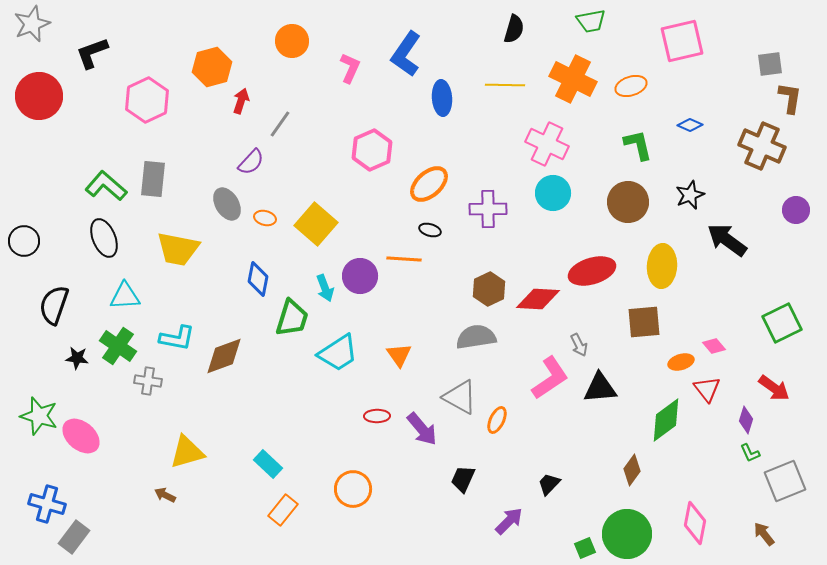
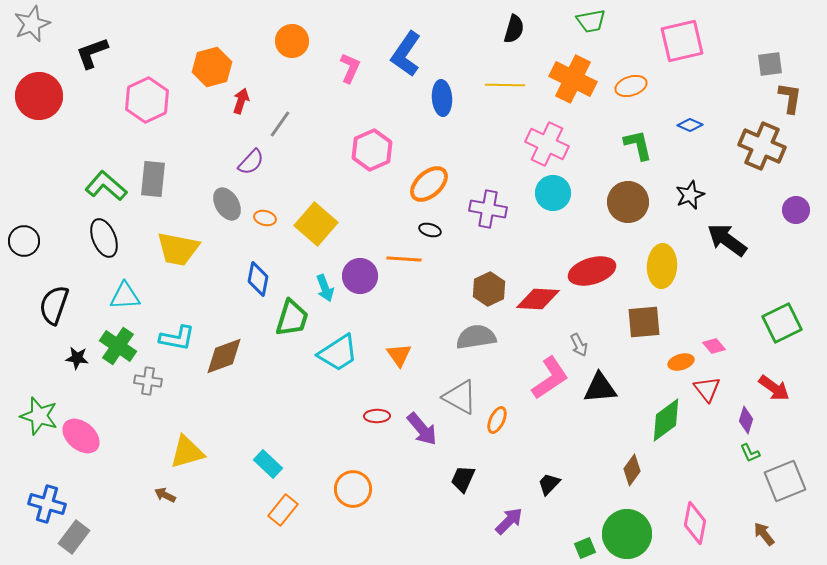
purple cross at (488, 209): rotated 12 degrees clockwise
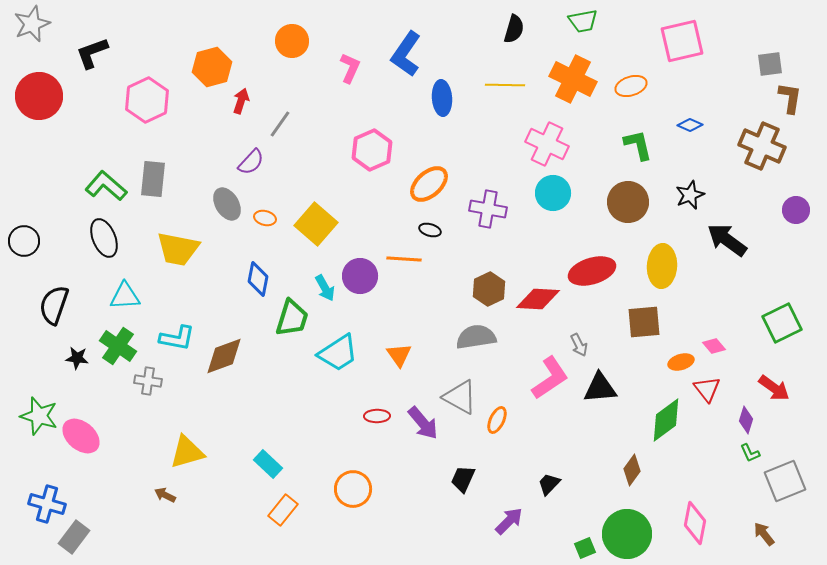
green trapezoid at (591, 21): moved 8 px left
cyan arrow at (325, 288): rotated 8 degrees counterclockwise
purple arrow at (422, 429): moved 1 px right, 6 px up
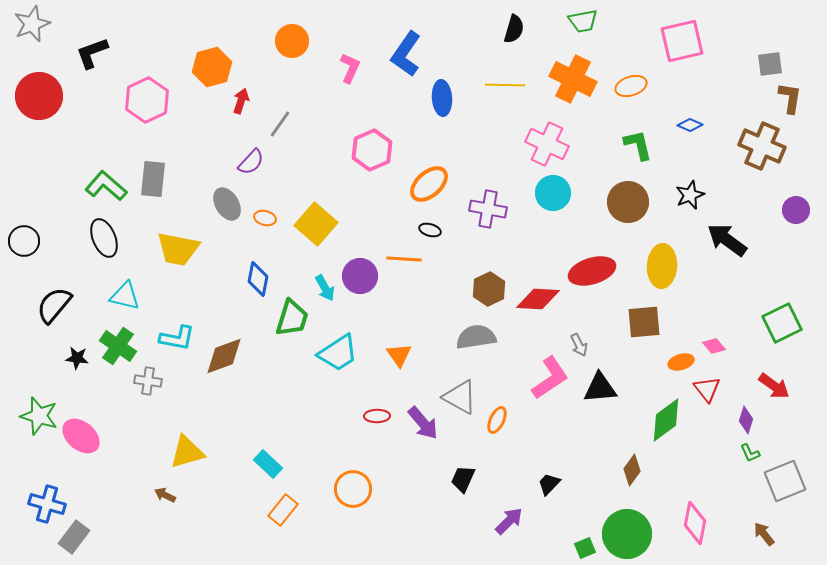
cyan triangle at (125, 296): rotated 16 degrees clockwise
black semicircle at (54, 305): rotated 21 degrees clockwise
red arrow at (774, 388): moved 2 px up
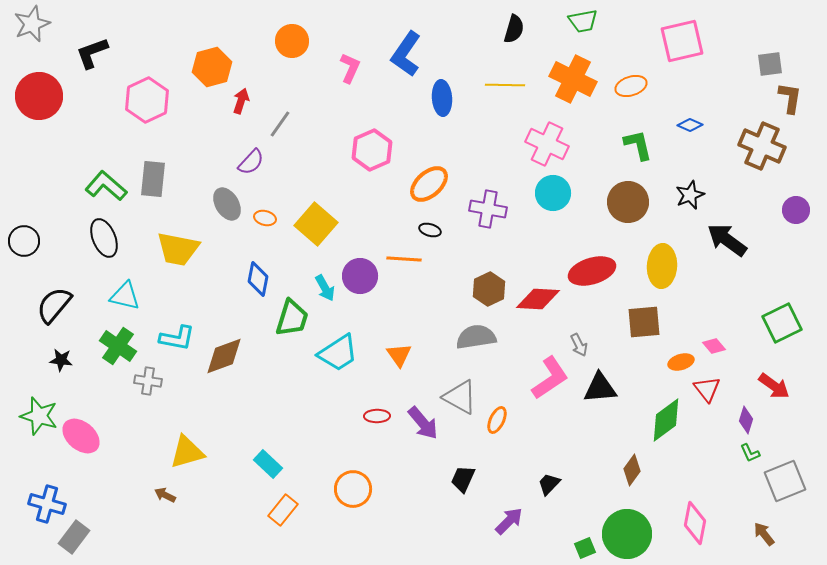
black star at (77, 358): moved 16 px left, 2 px down
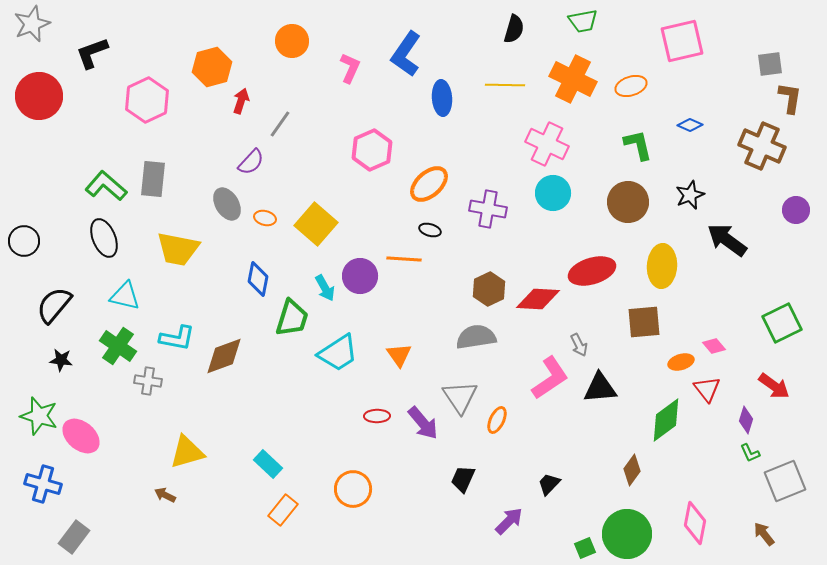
gray triangle at (460, 397): rotated 27 degrees clockwise
blue cross at (47, 504): moved 4 px left, 20 px up
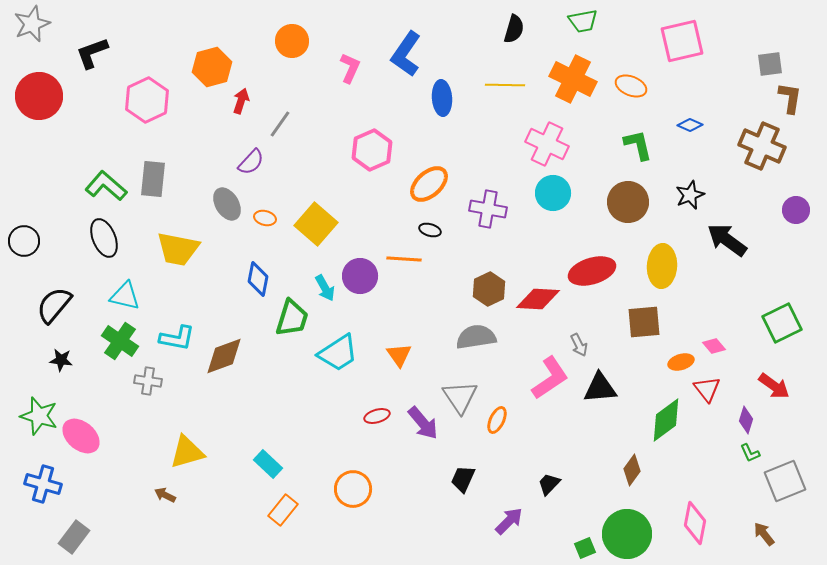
orange ellipse at (631, 86): rotated 40 degrees clockwise
green cross at (118, 346): moved 2 px right, 5 px up
red ellipse at (377, 416): rotated 15 degrees counterclockwise
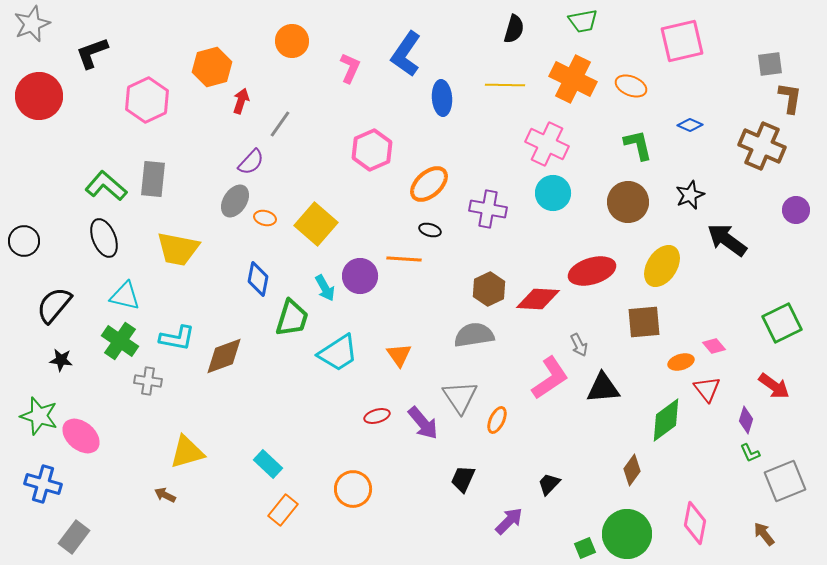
gray ellipse at (227, 204): moved 8 px right, 3 px up; rotated 64 degrees clockwise
yellow ellipse at (662, 266): rotated 30 degrees clockwise
gray semicircle at (476, 337): moved 2 px left, 2 px up
black triangle at (600, 388): moved 3 px right
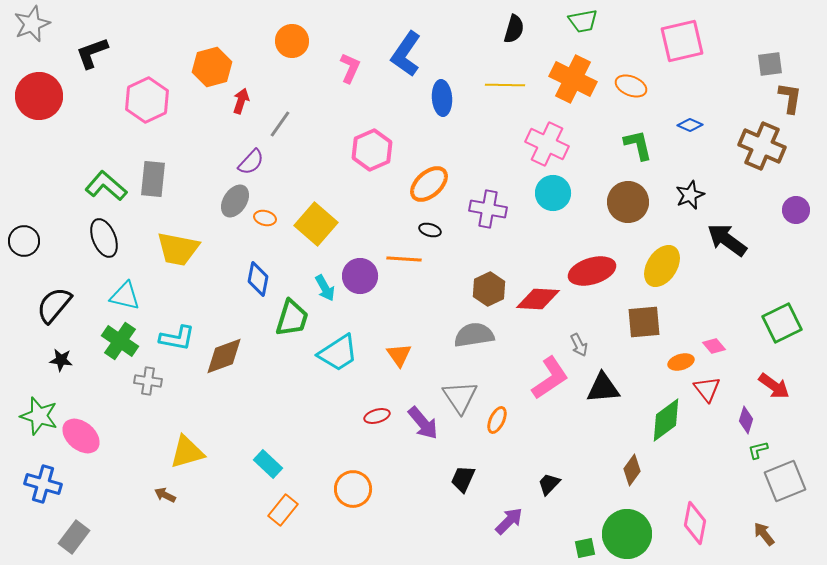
green L-shape at (750, 453): moved 8 px right, 3 px up; rotated 100 degrees clockwise
green square at (585, 548): rotated 10 degrees clockwise
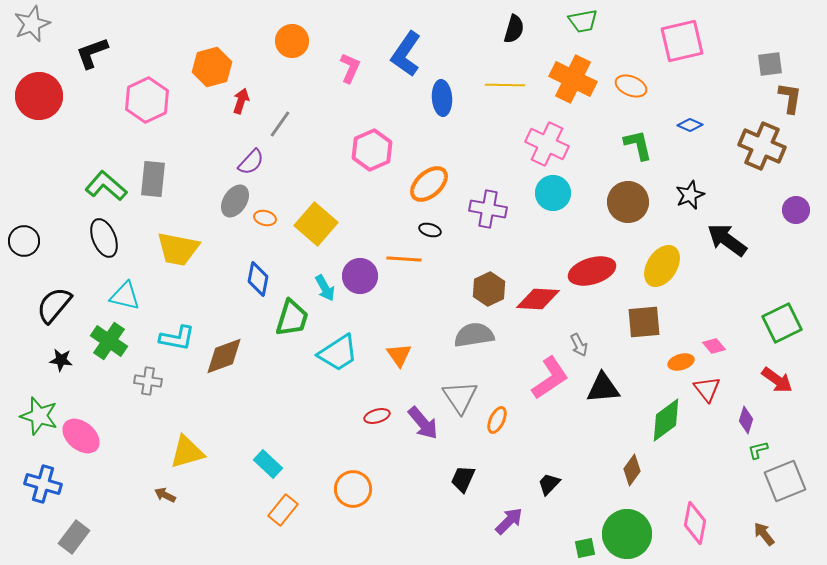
green cross at (120, 341): moved 11 px left
red arrow at (774, 386): moved 3 px right, 6 px up
